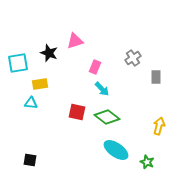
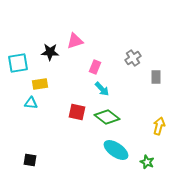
black star: moved 1 px right, 1 px up; rotated 18 degrees counterclockwise
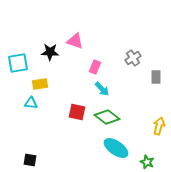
pink triangle: rotated 36 degrees clockwise
cyan ellipse: moved 2 px up
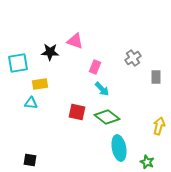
cyan ellipse: moved 3 px right; rotated 45 degrees clockwise
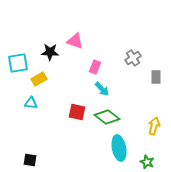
yellow rectangle: moved 1 px left, 5 px up; rotated 21 degrees counterclockwise
yellow arrow: moved 5 px left
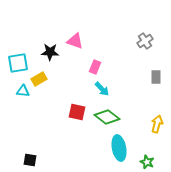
gray cross: moved 12 px right, 17 px up
cyan triangle: moved 8 px left, 12 px up
yellow arrow: moved 3 px right, 2 px up
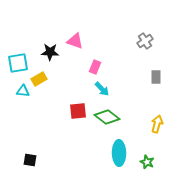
red square: moved 1 px right, 1 px up; rotated 18 degrees counterclockwise
cyan ellipse: moved 5 px down; rotated 10 degrees clockwise
